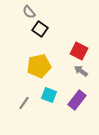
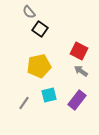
cyan square: rotated 35 degrees counterclockwise
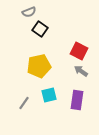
gray semicircle: rotated 72 degrees counterclockwise
purple rectangle: rotated 30 degrees counterclockwise
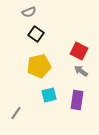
black square: moved 4 px left, 5 px down
gray line: moved 8 px left, 10 px down
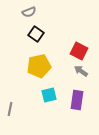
gray line: moved 6 px left, 4 px up; rotated 24 degrees counterclockwise
